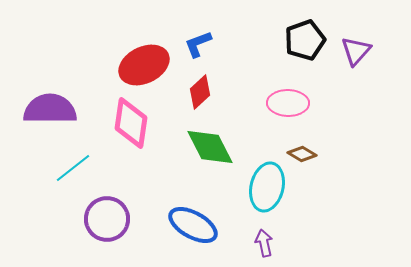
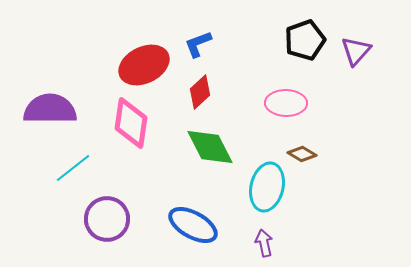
pink ellipse: moved 2 px left
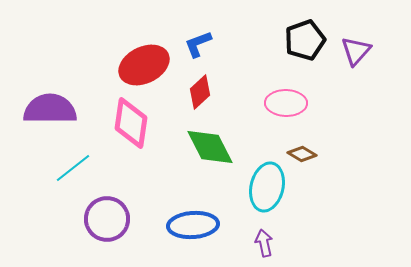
blue ellipse: rotated 33 degrees counterclockwise
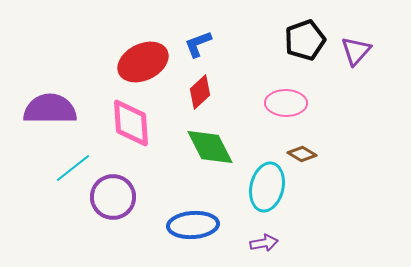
red ellipse: moved 1 px left, 3 px up
pink diamond: rotated 12 degrees counterclockwise
purple circle: moved 6 px right, 22 px up
purple arrow: rotated 92 degrees clockwise
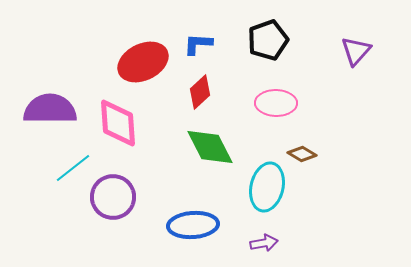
black pentagon: moved 37 px left
blue L-shape: rotated 24 degrees clockwise
pink ellipse: moved 10 px left
pink diamond: moved 13 px left
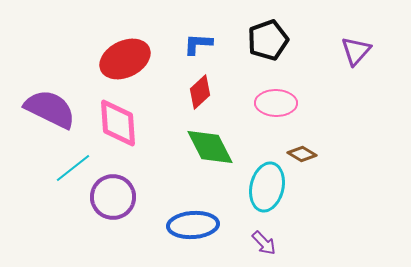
red ellipse: moved 18 px left, 3 px up
purple semicircle: rotated 26 degrees clockwise
purple arrow: rotated 56 degrees clockwise
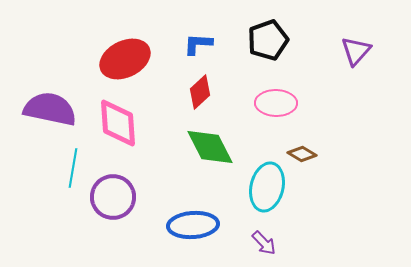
purple semicircle: rotated 14 degrees counterclockwise
cyan line: rotated 42 degrees counterclockwise
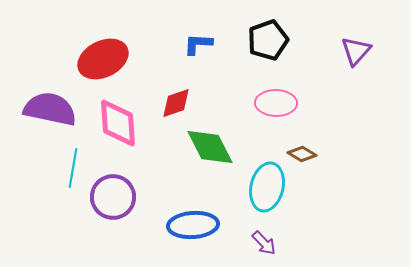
red ellipse: moved 22 px left
red diamond: moved 24 px left, 11 px down; rotated 24 degrees clockwise
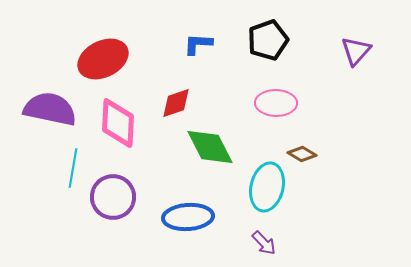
pink diamond: rotated 6 degrees clockwise
blue ellipse: moved 5 px left, 8 px up
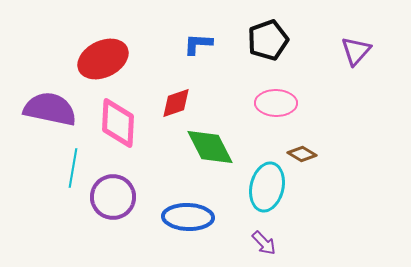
blue ellipse: rotated 6 degrees clockwise
